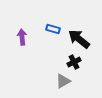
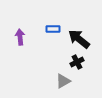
blue rectangle: rotated 16 degrees counterclockwise
purple arrow: moved 2 px left
black cross: moved 3 px right
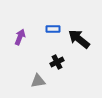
purple arrow: rotated 28 degrees clockwise
black cross: moved 20 px left
gray triangle: moved 25 px left; rotated 21 degrees clockwise
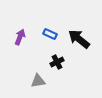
blue rectangle: moved 3 px left, 5 px down; rotated 24 degrees clockwise
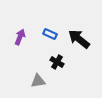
black cross: rotated 32 degrees counterclockwise
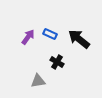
purple arrow: moved 8 px right; rotated 14 degrees clockwise
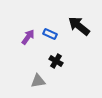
black arrow: moved 13 px up
black cross: moved 1 px left, 1 px up
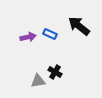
purple arrow: rotated 42 degrees clockwise
black cross: moved 1 px left, 11 px down
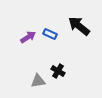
purple arrow: rotated 21 degrees counterclockwise
black cross: moved 3 px right, 1 px up
